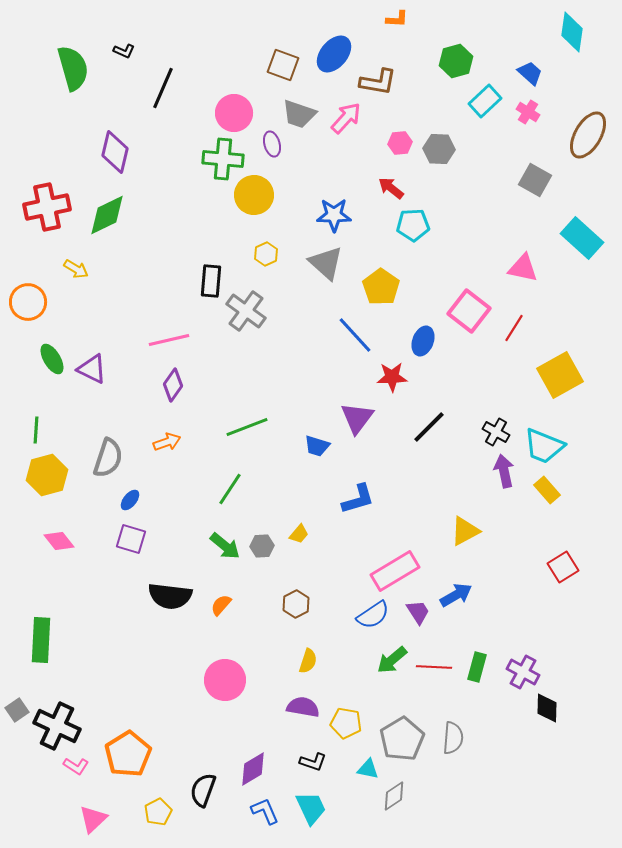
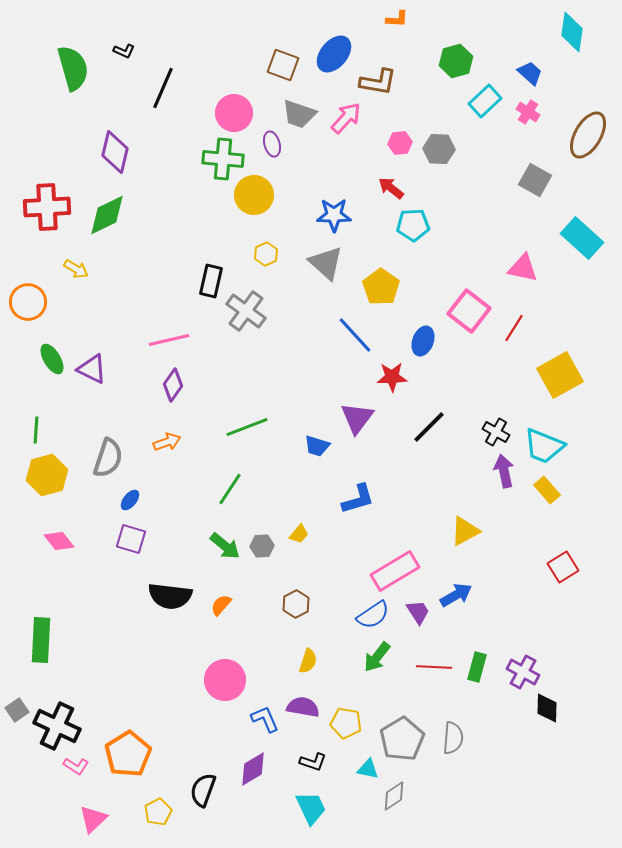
red cross at (47, 207): rotated 9 degrees clockwise
black rectangle at (211, 281): rotated 8 degrees clockwise
green arrow at (392, 660): moved 15 px left, 3 px up; rotated 12 degrees counterclockwise
blue L-shape at (265, 811): moved 92 px up
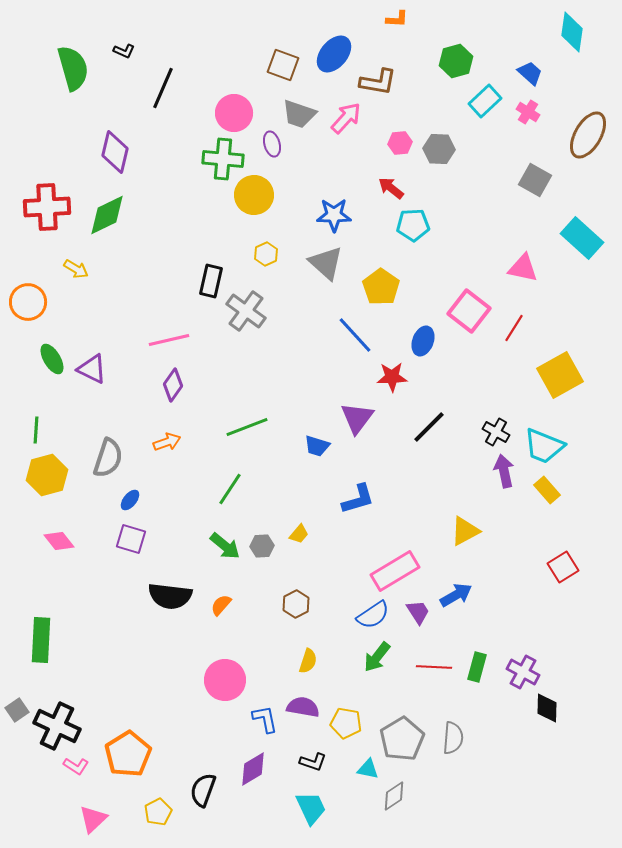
blue L-shape at (265, 719): rotated 12 degrees clockwise
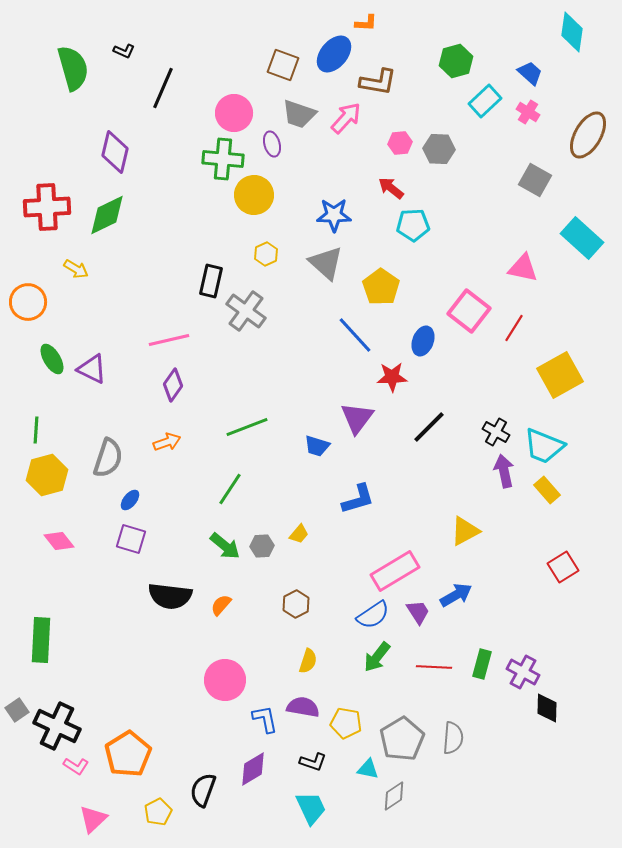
orange L-shape at (397, 19): moved 31 px left, 4 px down
green rectangle at (477, 667): moved 5 px right, 3 px up
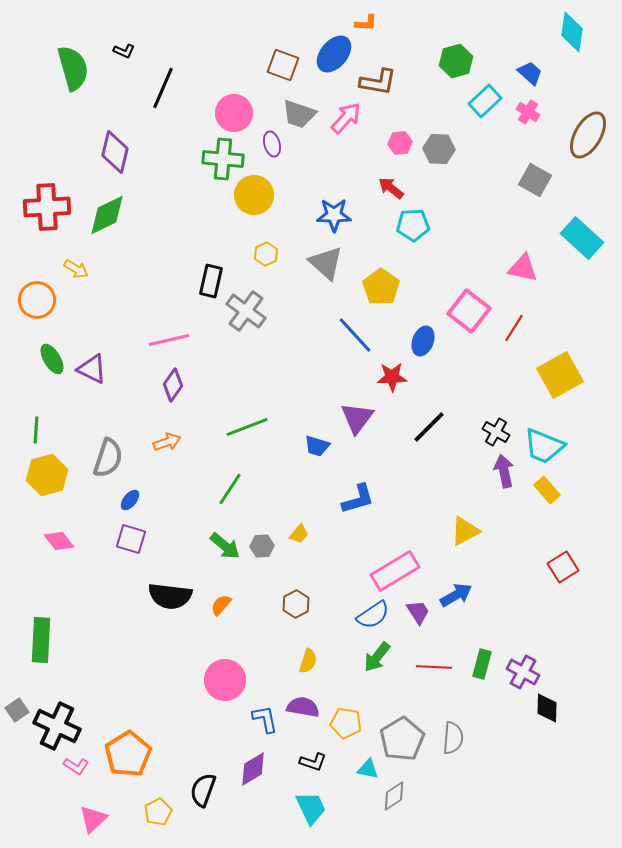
orange circle at (28, 302): moved 9 px right, 2 px up
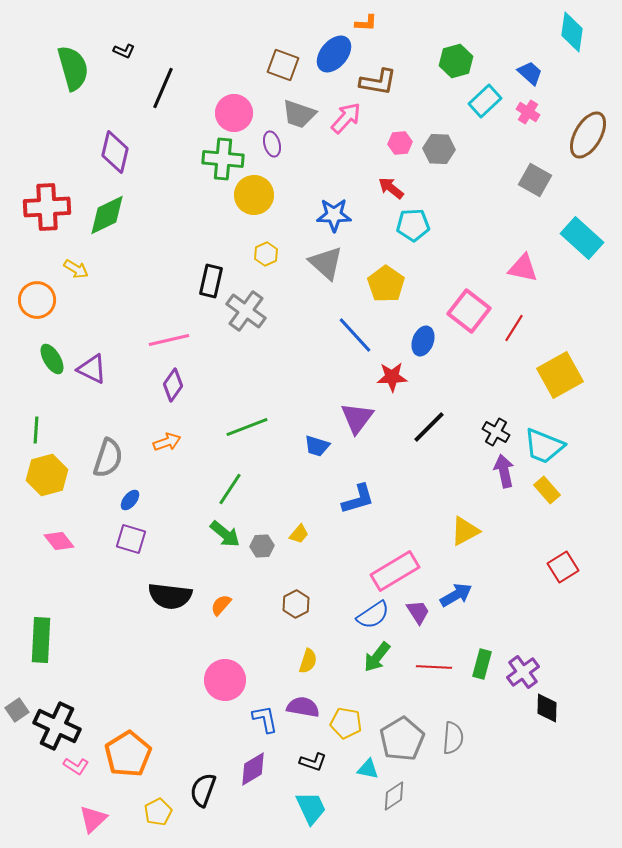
yellow pentagon at (381, 287): moved 5 px right, 3 px up
green arrow at (225, 546): moved 12 px up
purple cross at (523, 672): rotated 24 degrees clockwise
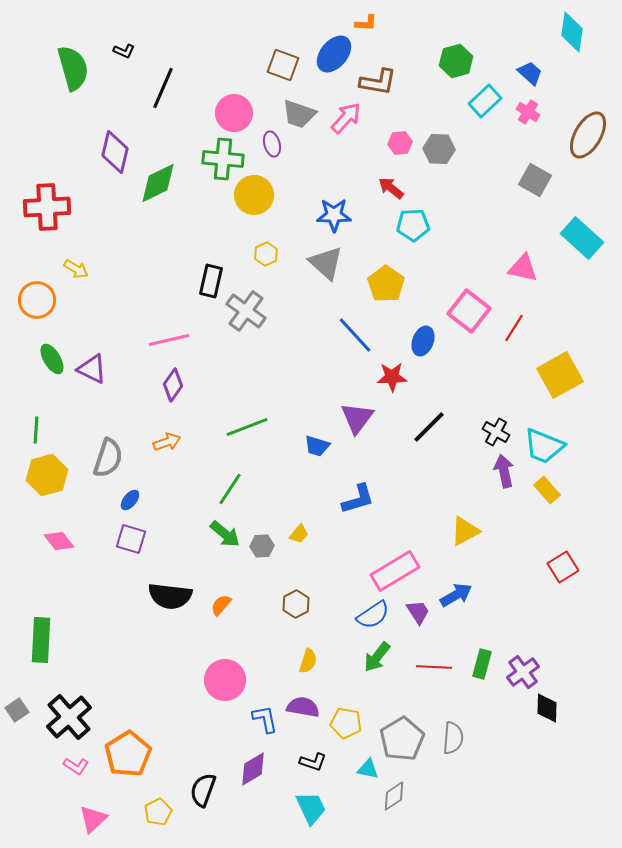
green diamond at (107, 215): moved 51 px right, 32 px up
black cross at (57, 726): moved 12 px right, 9 px up; rotated 24 degrees clockwise
